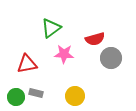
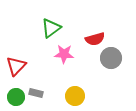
red triangle: moved 11 px left, 2 px down; rotated 35 degrees counterclockwise
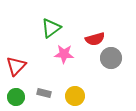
gray rectangle: moved 8 px right
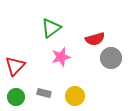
pink star: moved 3 px left, 3 px down; rotated 18 degrees counterclockwise
red triangle: moved 1 px left
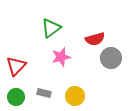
red triangle: moved 1 px right
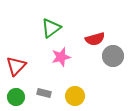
gray circle: moved 2 px right, 2 px up
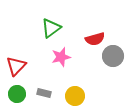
green circle: moved 1 px right, 3 px up
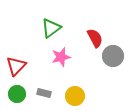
red semicircle: moved 1 px up; rotated 102 degrees counterclockwise
